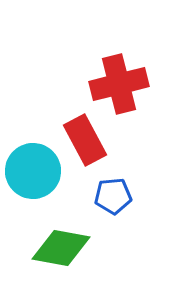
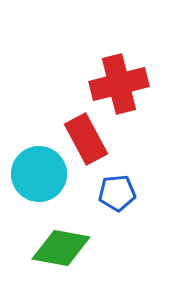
red rectangle: moved 1 px right, 1 px up
cyan circle: moved 6 px right, 3 px down
blue pentagon: moved 4 px right, 3 px up
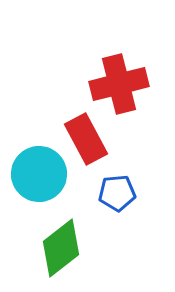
green diamond: rotated 48 degrees counterclockwise
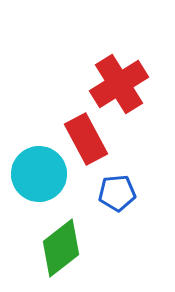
red cross: rotated 18 degrees counterclockwise
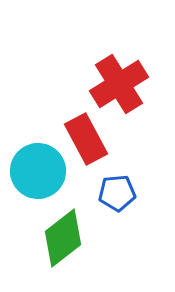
cyan circle: moved 1 px left, 3 px up
green diamond: moved 2 px right, 10 px up
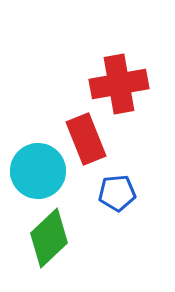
red cross: rotated 22 degrees clockwise
red rectangle: rotated 6 degrees clockwise
green diamond: moved 14 px left; rotated 6 degrees counterclockwise
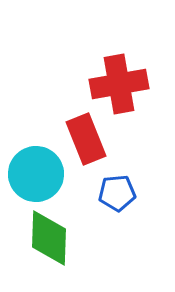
cyan circle: moved 2 px left, 3 px down
green diamond: rotated 44 degrees counterclockwise
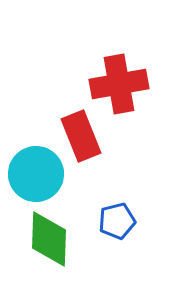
red rectangle: moved 5 px left, 3 px up
blue pentagon: moved 28 px down; rotated 9 degrees counterclockwise
green diamond: moved 1 px down
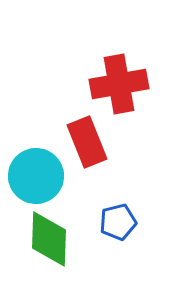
red rectangle: moved 6 px right, 6 px down
cyan circle: moved 2 px down
blue pentagon: moved 1 px right, 1 px down
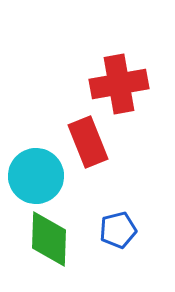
red rectangle: moved 1 px right
blue pentagon: moved 8 px down
